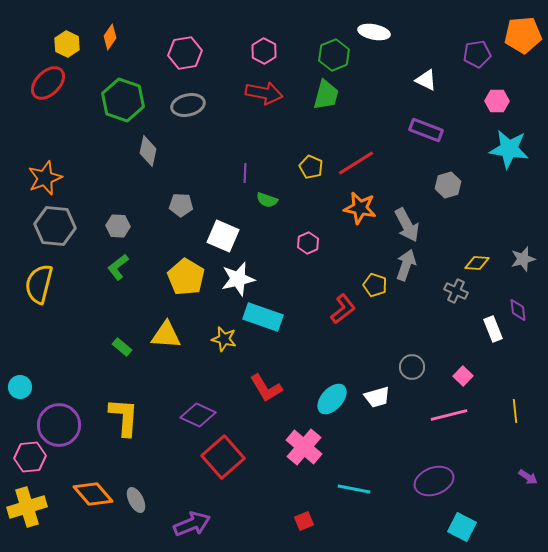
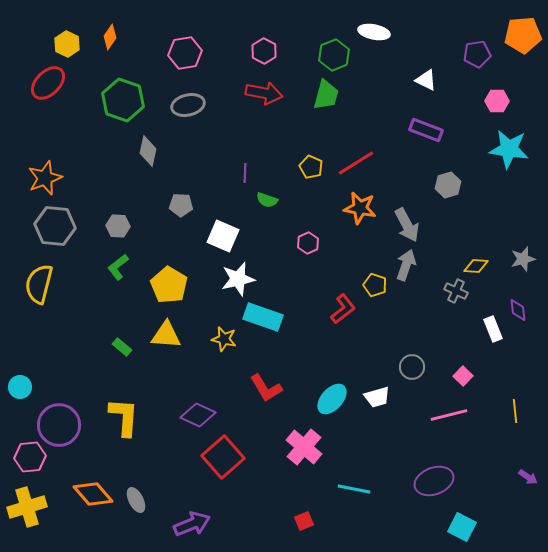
yellow diamond at (477, 263): moved 1 px left, 3 px down
yellow pentagon at (186, 277): moved 17 px left, 8 px down
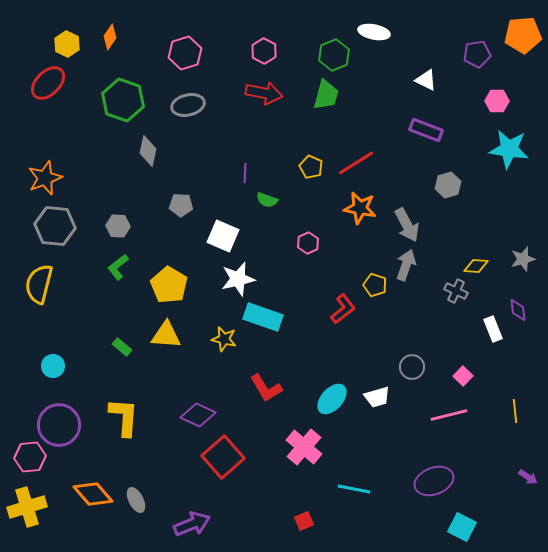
pink hexagon at (185, 53): rotated 8 degrees counterclockwise
cyan circle at (20, 387): moved 33 px right, 21 px up
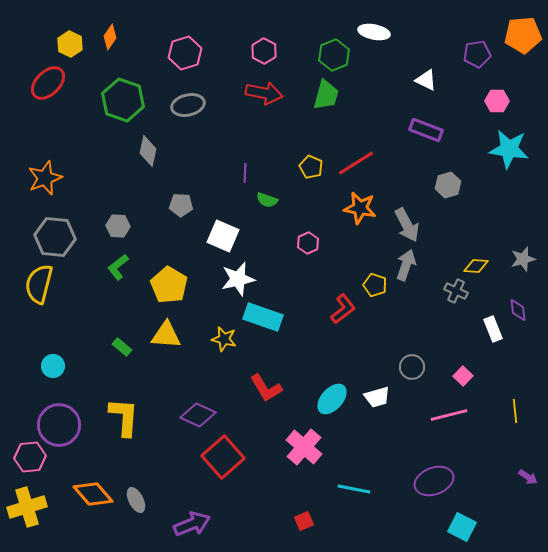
yellow hexagon at (67, 44): moved 3 px right
gray hexagon at (55, 226): moved 11 px down
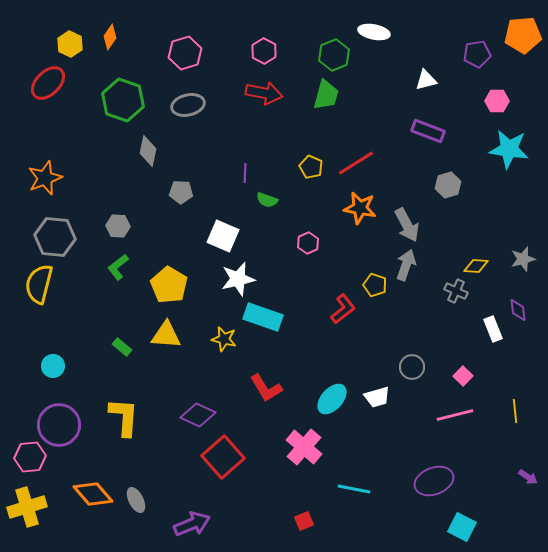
white triangle at (426, 80): rotated 40 degrees counterclockwise
purple rectangle at (426, 130): moved 2 px right, 1 px down
gray pentagon at (181, 205): moved 13 px up
pink line at (449, 415): moved 6 px right
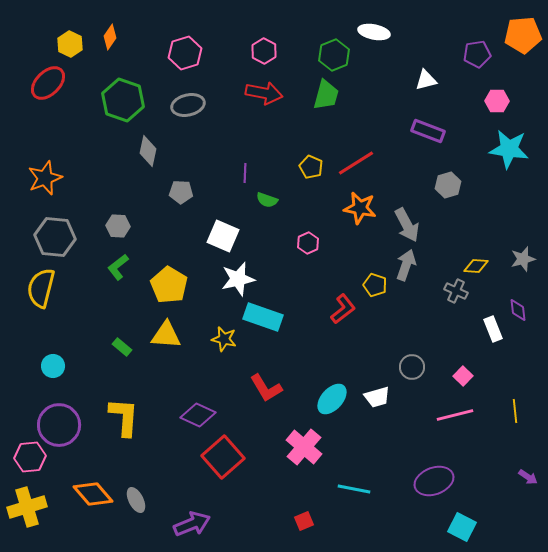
yellow semicircle at (39, 284): moved 2 px right, 4 px down
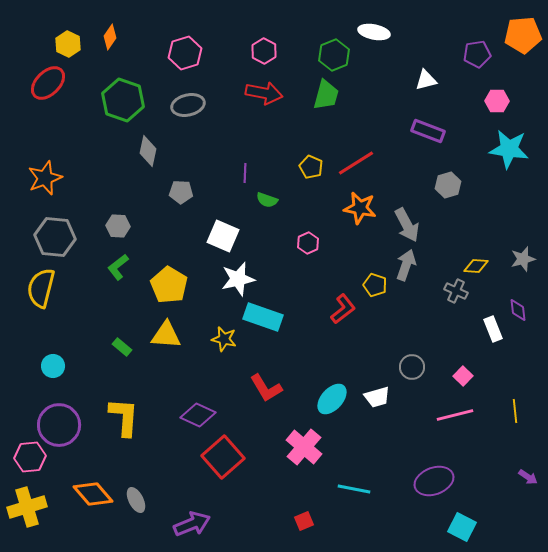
yellow hexagon at (70, 44): moved 2 px left
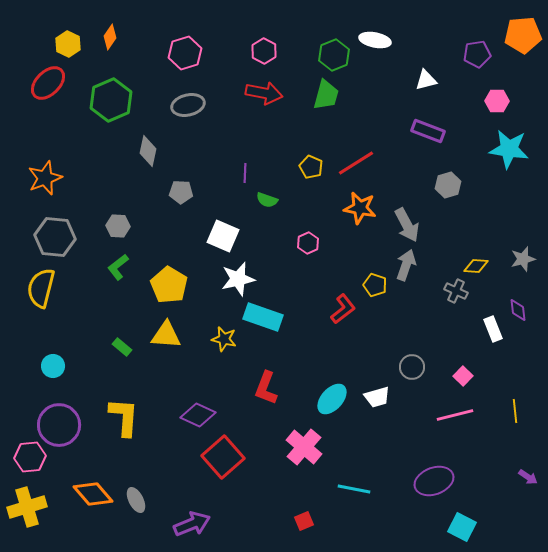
white ellipse at (374, 32): moved 1 px right, 8 px down
green hexagon at (123, 100): moved 12 px left; rotated 18 degrees clockwise
red L-shape at (266, 388): rotated 52 degrees clockwise
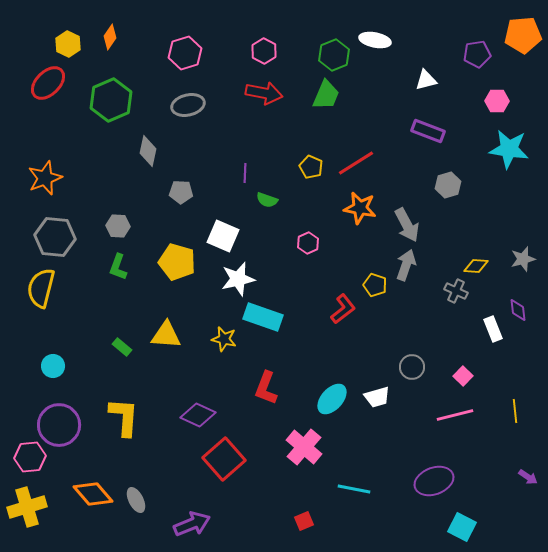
green trapezoid at (326, 95): rotated 8 degrees clockwise
green L-shape at (118, 267): rotated 32 degrees counterclockwise
yellow pentagon at (169, 285): moved 8 px right, 23 px up; rotated 15 degrees counterclockwise
red square at (223, 457): moved 1 px right, 2 px down
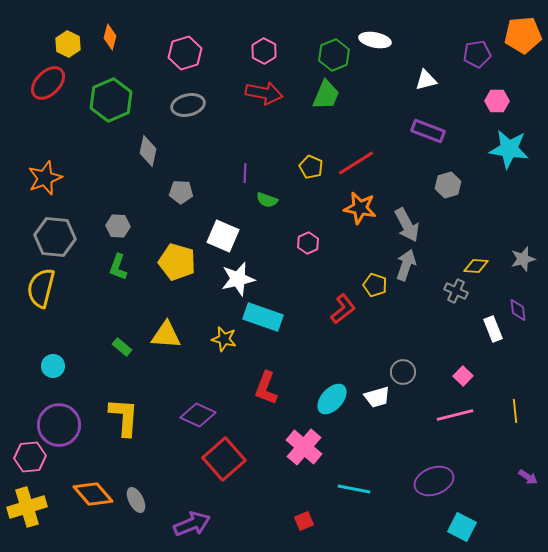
orange diamond at (110, 37): rotated 20 degrees counterclockwise
gray circle at (412, 367): moved 9 px left, 5 px down
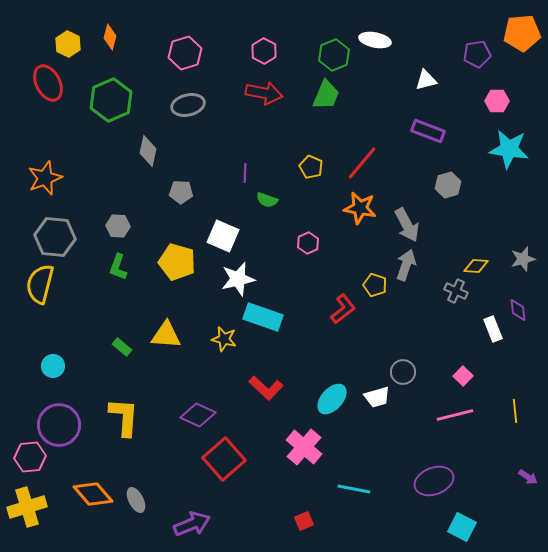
orange pentagon at (523, 35): moved 1 px left, 2 px up
red ellipse at (48, 83): rotated 72 degrees counterclockwise
red line at (356, 163): moved 6 px right; rotated 18 degrees counterclockwise
yellow semicircle at (41, 288): moved 1 px left, 4 px up
red L-shape at (266, 388): rotated 68 degrees counterclockwise
